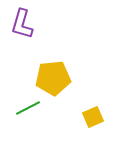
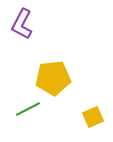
purple L-shape: rotated 12 degrees clockwise
green line: moved 1 px down
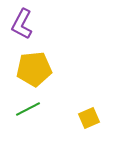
yellow pentagon: moved 19 px left, 9 px up
yellow square: moved 4 px left, 1 px down
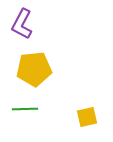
green line: moved 3 px left; rotated 25 degrees clockwise
yellow square: moved 2 px left, 1 px up; rotated 10 degrees clockwise
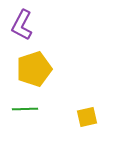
purple L-shape: moved 1 px down
yellow pentagon: rotated 12 degrees counterclockwise
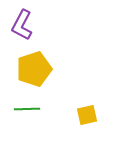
green line: moved 2 px right
yellow square: moved 2 px up
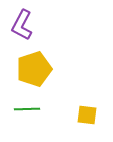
yellow square: rotated 20 degrees clockwise
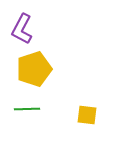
purple L-shape: moved 4 px down
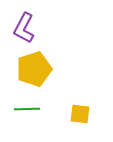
purple L-shape: moved 2 px right, 1 px up
yellow square: moved 7 px left, 1 px up
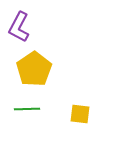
purple L-shape: moved 5 px left, 1 px up
yellow pentagon: rotated 16 degrees counterclockwise
